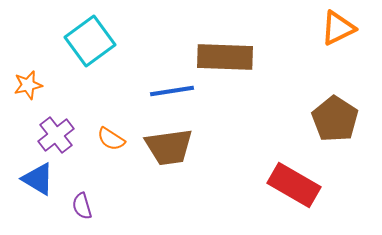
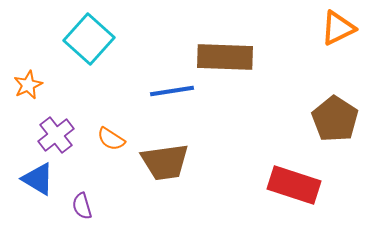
cyan square: moved 1 px left, 2 px up; rotated 12 degrees counterclockwise
orange star: rotated 12 degrees counterclockwise
brown trapezoid: moved 4 px left, 15 px down
red rectangle: rotated 12 degrees counterclockwise
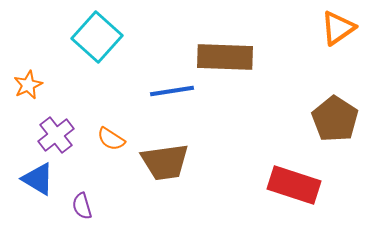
orange triangle: rotated 9 degrees counterclockwise
cyan square: moved 8 px right, 2 px up
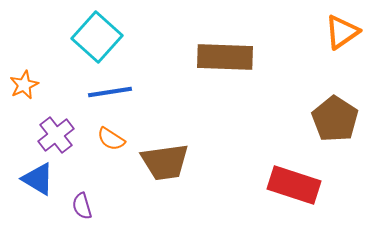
orange triangle: moved 4 px right, 4 px down
orange star: moved 4 px left
blue line: moved 62 px left, 1 px down
